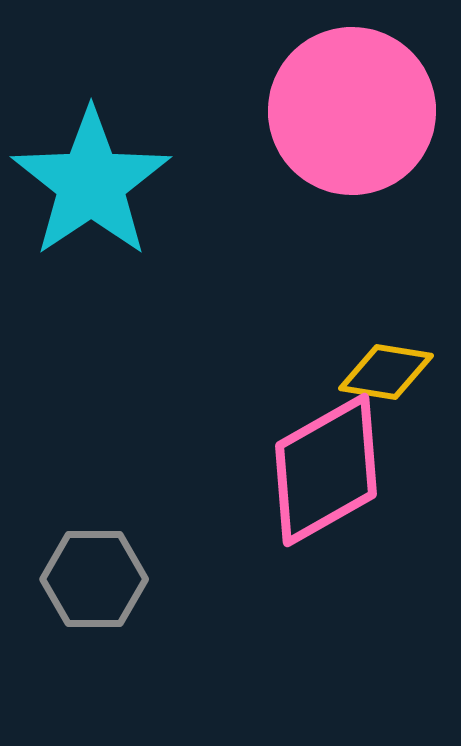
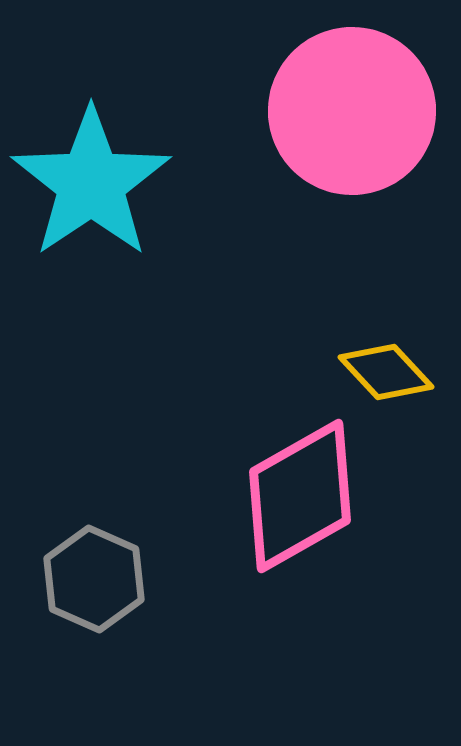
yellow diamond: rotated 38 degrees clockwise
pink diamond: moved 26 px left, 26 px down
gray hexagon: rotated 24 degrees clockwise
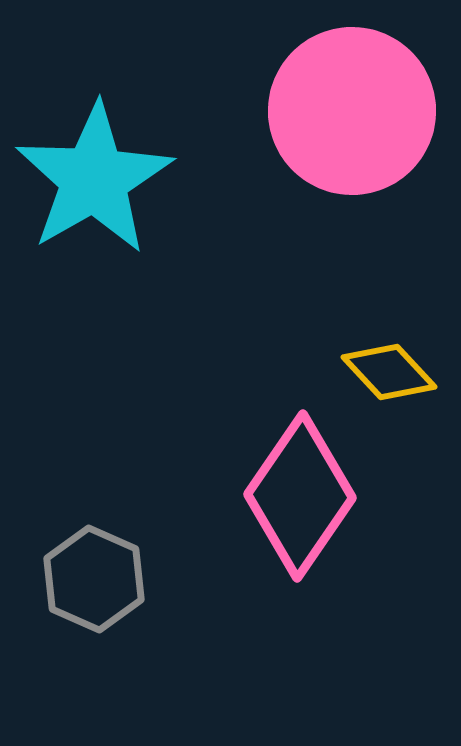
cyan star: moved 3 px right, 4 px up; rotated 4 degrees clockwise
yellow diamond: moved 3 px right
pink diamond: rotated 26 degrees counterclockwise
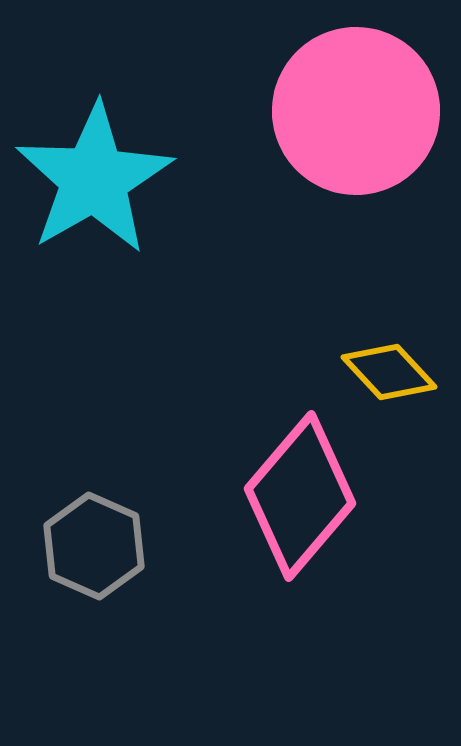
pink circle: moved 4 px right
pink diamond: rotated 6 degrees clockwise
gray hexagon: moved 33 px up
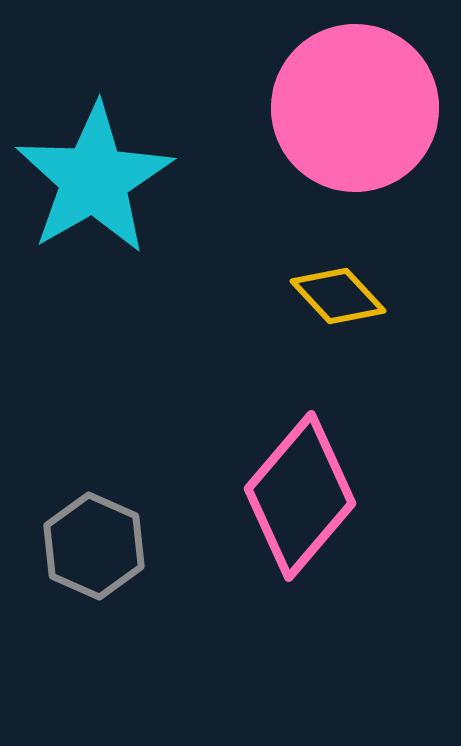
pink circle: moved 1 px left, 3 px up
yellow diamond: moved 51 px left, 76 px up
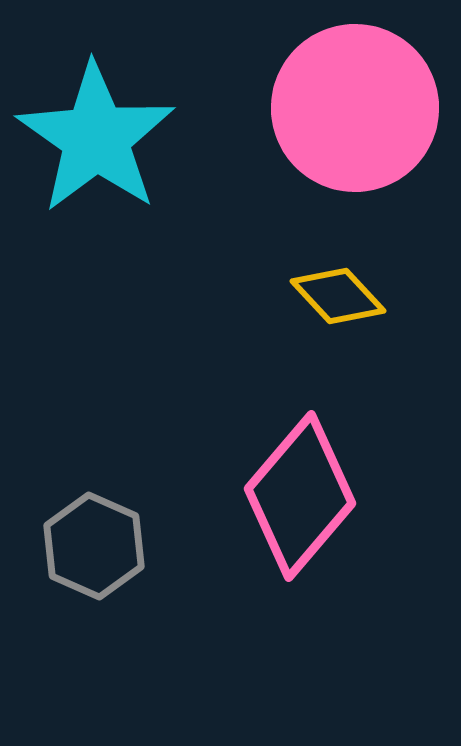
cyan star: moved 2 px right, 41 px up; rotated 7 degrees counterclockwise
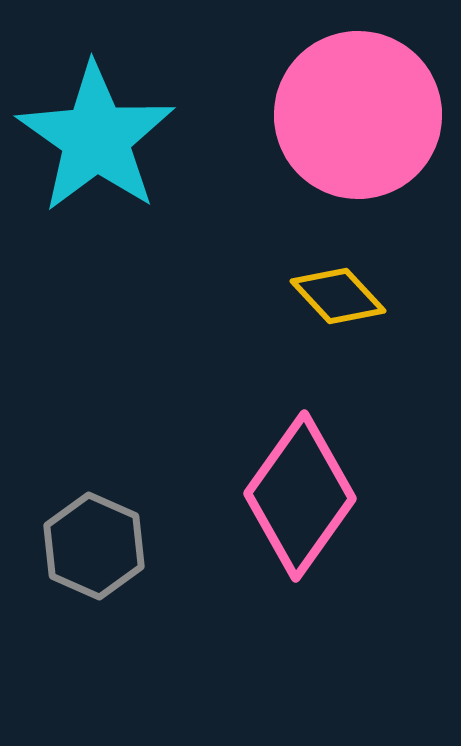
pink circle: moved 3 px right, 7 px down
pink diamond: rotated 5 degrees counterclockwise
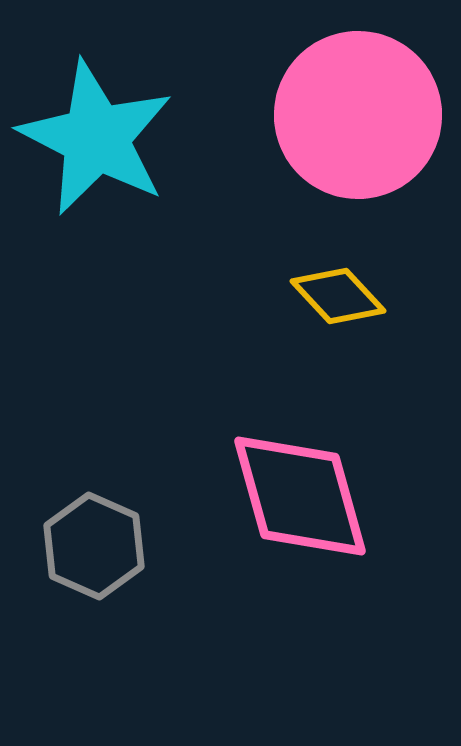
cyan star: rotated 8 degrees counterclockwise
pink diamond: rotated 51 degrees counterclockwise
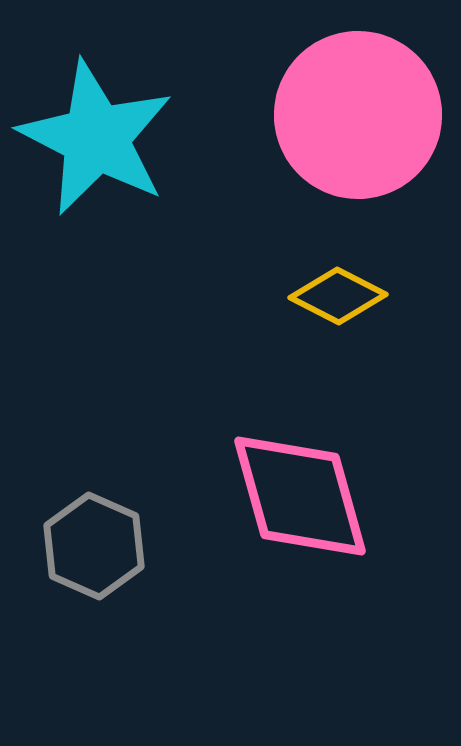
yellow diamond: rotated 20 degrees counterclockwise
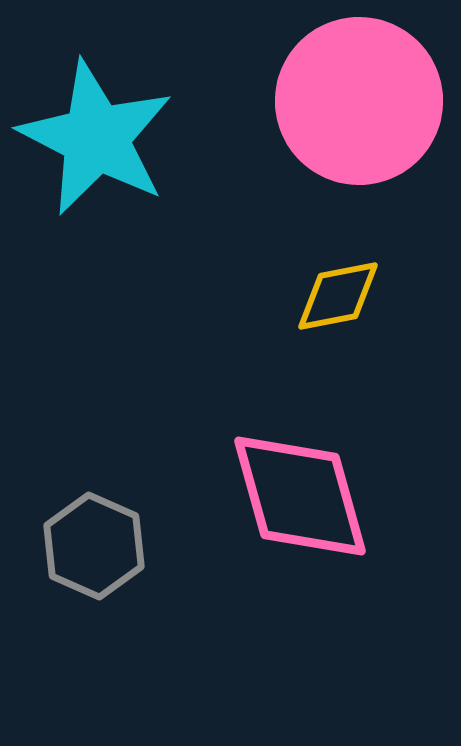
pink circle: moved 1 px right, 14 px up
yellow diamond: rotated 38 degrees counterclockwise
